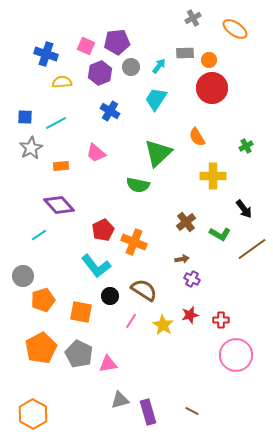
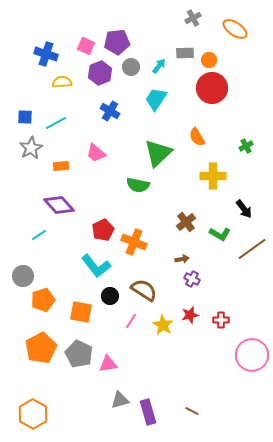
pink circle at (236, 355): moved 16 px right
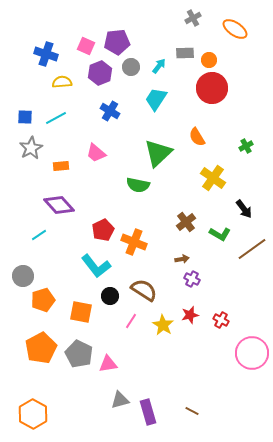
cyan line at (56, 123): moved 5 px up
yellow cross at (213, 176): moved 2 px down; rotated 35 degrees clockwise
red cross at (221, 320): rotated 28 degrees clockwise
pink circle at (252, 355): moved 2 px up
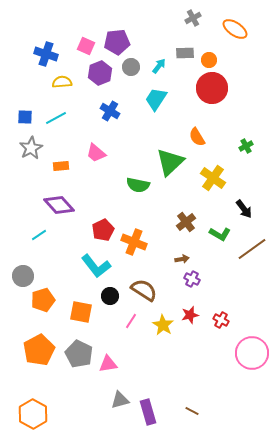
green triangle at (158, 153): moved 12 px right, 9 px down
orange pentagon at (41, 348): moved 2 px left, 2 px down
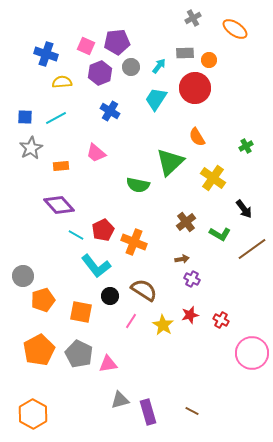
red circle at (212, 88): moved 17 px left
cyan line at (39, 235): moved 37 px right; rotated 63 degrees clockwise
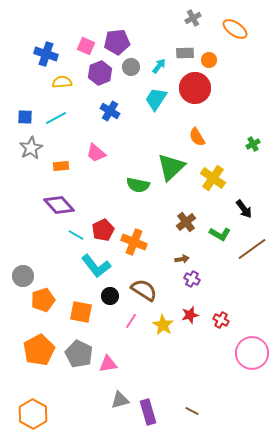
green cross at (246, 146): moved 7 px right, 2 px up
green triangle at (170, 162): moved 1 px right, 5 px down
